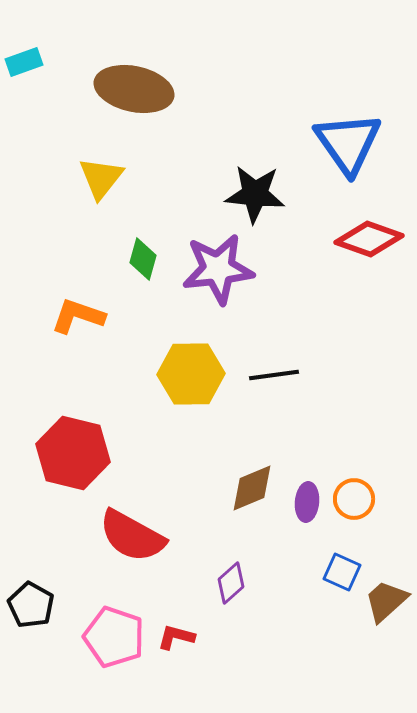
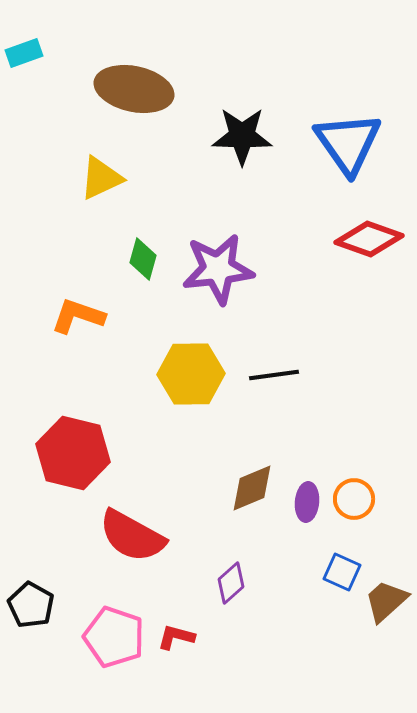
cyan rectangle: moved 9 px up
yellow triangle: rotated 27 degrees clockwise
black star: moved 13 px left, 58 px up; rotated 4 degrees counterclockwise
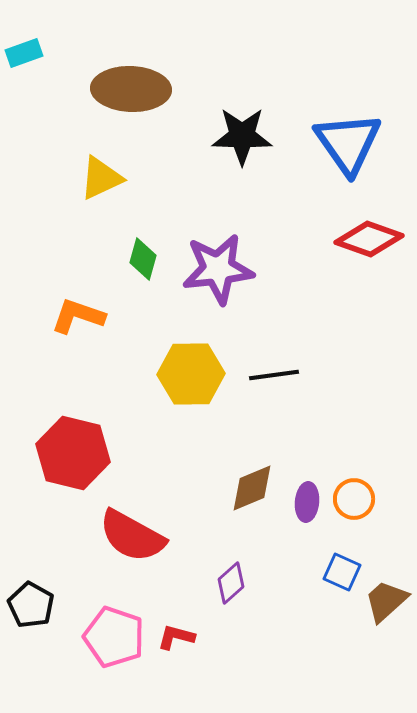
brown ellipse: moved 3 px left; rotated 10 degrees counterclockwise
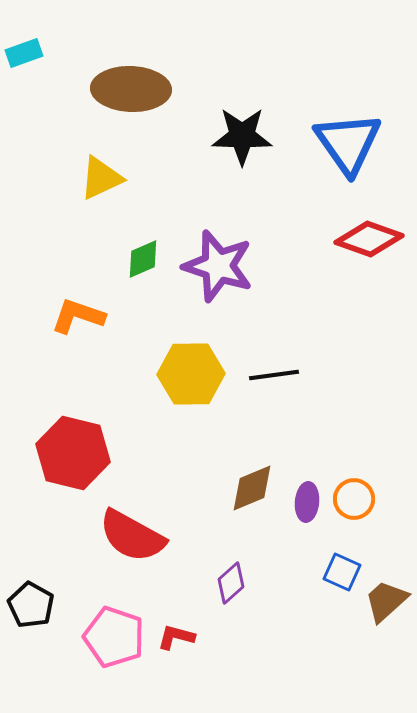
green diamond: rotated 51 degrees clockwise
purple star: moved 3 px up; rotated 24 degrees clockwise
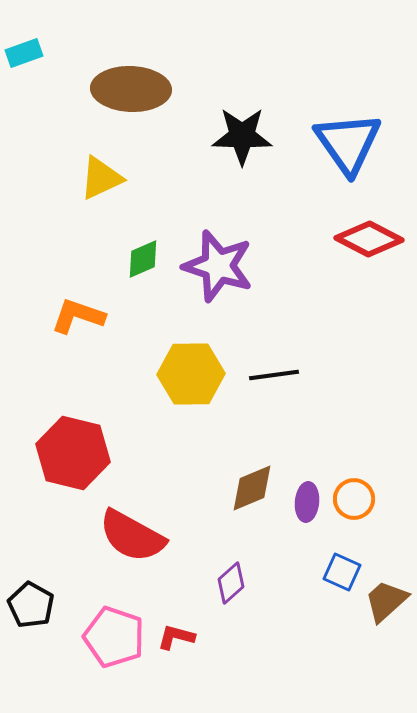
red diamond: rotated 8 degrees clockwise
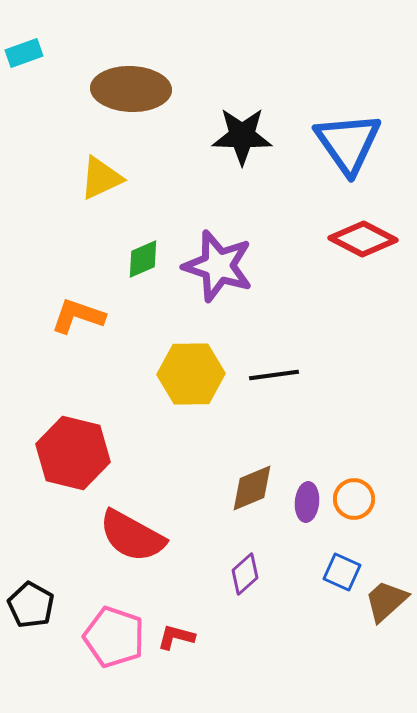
red diamond: moved 6 px left
purple diamond: moved 14 px right, 9 px up
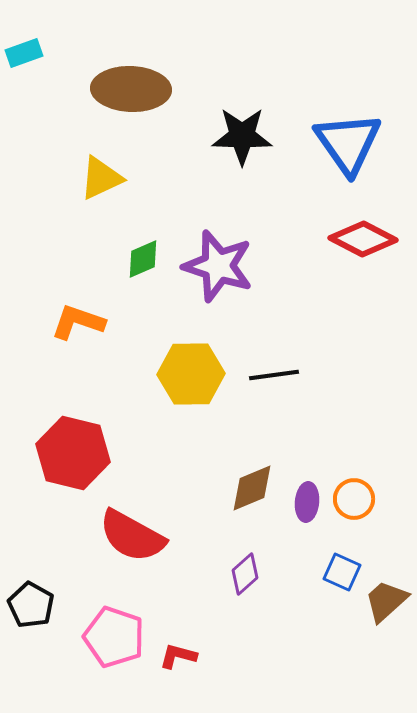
orange L-shape: moved 6 px down
red L-shape: moved 2 px right, 19 px down
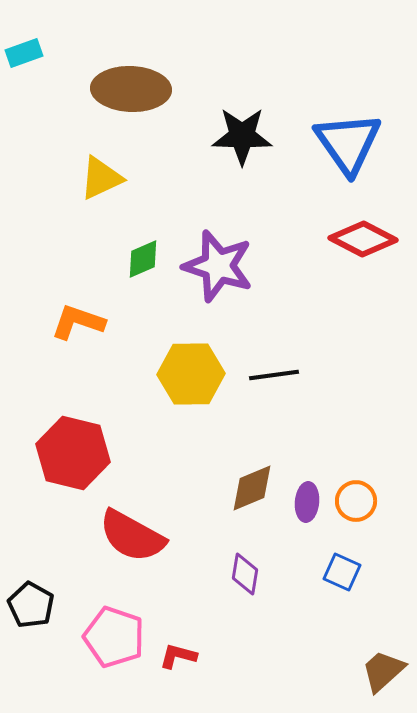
orange circle: moved 2 px right, 2 px down
purple diamond: rotated 39 degrees counterclockwise
brown trapezoid: moved 3 px left, 70 px down
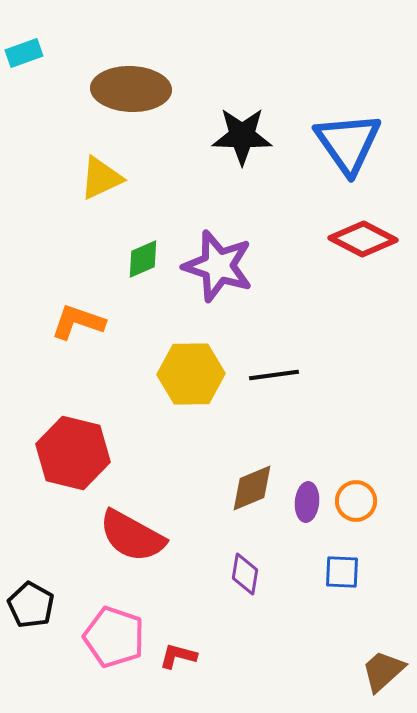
blue square: rotated 21 degrees counterclockwise
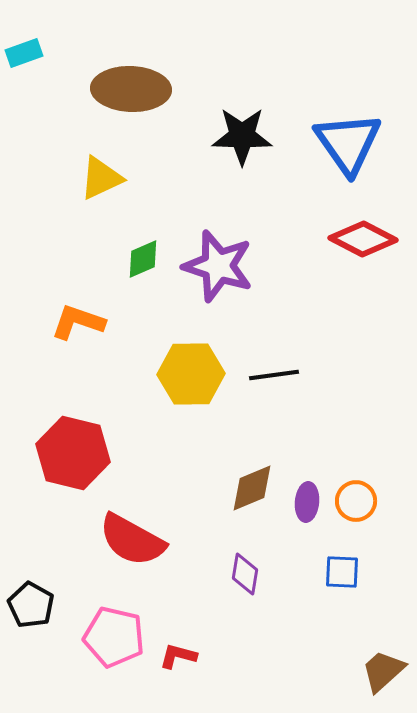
red semicircle: moved 4 px down
pink pentagon: rotated 6 degrees counterclockwise
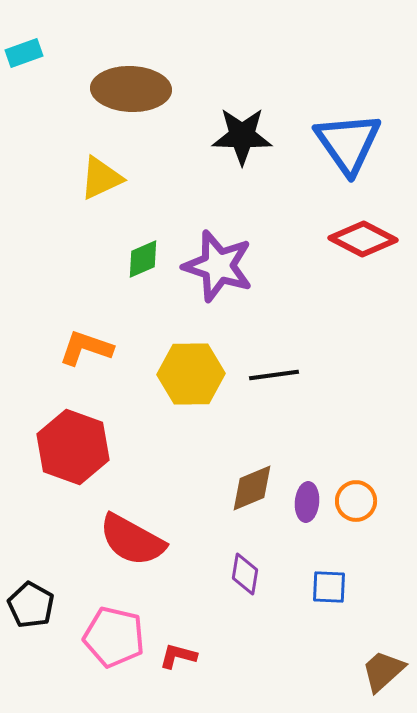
orange L-shape: moved 8 px right, 26 px down
red hexagon: moved 6 px up; rotated 6 degrees clockwise
blue square: moved 13 px left, 15 px down
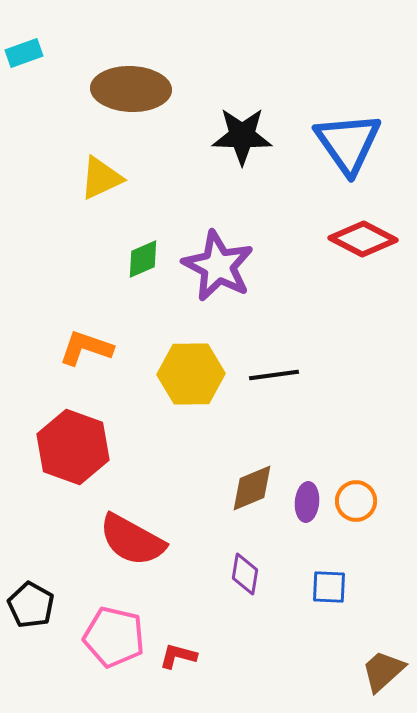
purple star: rotated 10 degrees clockwise
